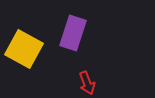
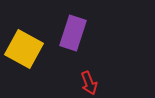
red arrow: moved 2 px right
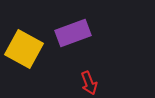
purple rectangle: rotated 52 degrees clockwise
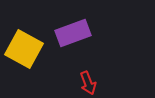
red arrow: moved 1 px left
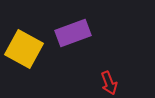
red arrow: moved 21 px right
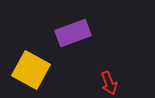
yellow square: moved 7 px right, 21 px down
